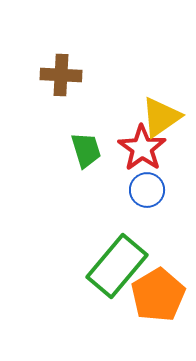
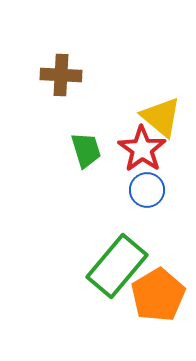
yellow triangle: rotated 45 degrees counterclockwise
red star: moved 1 px down
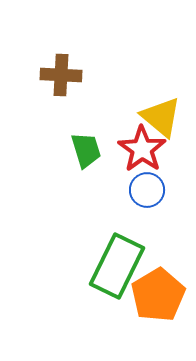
green rectangle: rotated 14 degrees counterclockwise
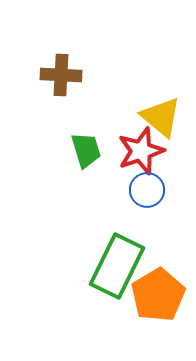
red star: moved 1 px left, 2 px down; rotated 18 degrees clockwise
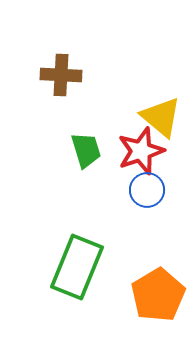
green rectangle: moved 40 px left, 1 px down; rotated 4 degrees counterclockwise
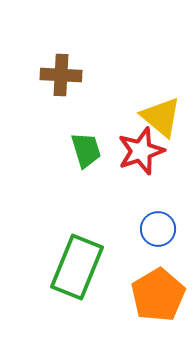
blue circle: moved 11 px right, 39 px down
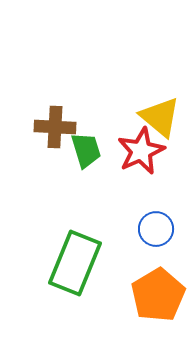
brown cross: moved 6 px left, 52 px down
yellow triangle: moved 1 px left
red star: rotated 6 degrees counterclockwise
blue circle: moved 2 px left
green rectangle: moved 2 px left, 4 px up
